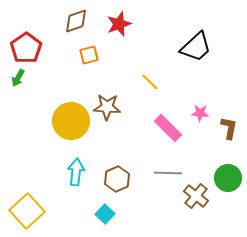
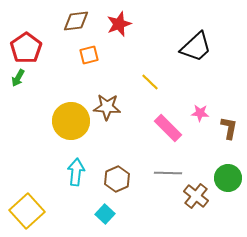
brown diamond: rotated 12 degrees clockwise
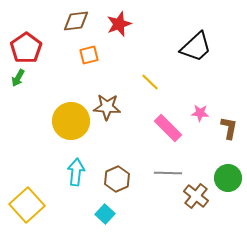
yellow square: moved 6 px up
